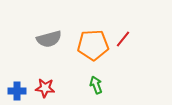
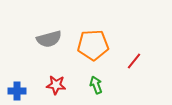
red line: moved 11 px right, 22 px down
red star: moved 11 px right, 3 px up
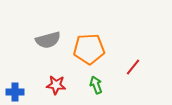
gray semicircle: moved 1 px left, 1 px down
orange pentagon: moved 4 px left, 4 px down
red line: moved 1 px left, 6 px down
blue cross: moved 2 px left, 1 px down
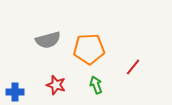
red star: rotated 12 degrees clockwise
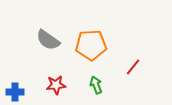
gray semicircle: rotated 50 degrees clockwise
orange pentagon: moved 2 px right, 4 px up
red star: rotated 24 degrees counterclockwise
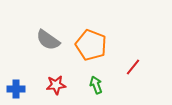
orange pentagon: rotated 24 degrees clockwise
blue cross: moved 1 px right, 3 px up
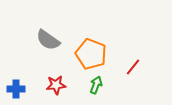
orange pentagon: moved 9 px down
green arrow: rotated 42 degrees clockwise
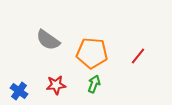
orange pentagon: moved 1 px right, 1 px up; rotated 16 degrees counterclockwise
red line: moved 5 px right, 11 px up
green arrow: moved 2 px left, 1 px up
blue cross: moved 3 px right, 2 px down; rotated 36 degrees clockwise
